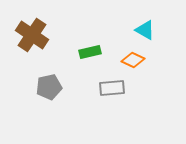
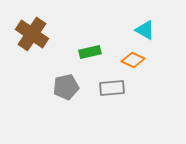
brown cross: moved 1 px up
gray pentagon: moved 17 px right
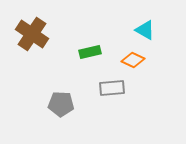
gray pentagon: moved 5 px left, 17 px down; rotated 15 degrees clockwise
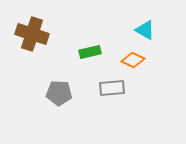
brown cross: rotated 16 degrees counterclockwise
gray pentagon: moved 2 px left, 11 px up
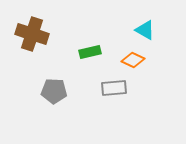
gray rectangle: moved 2 px right
gray pentagon: moved 5 px left, 2 px up
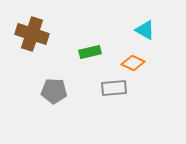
orange diamond: moved 3 px down
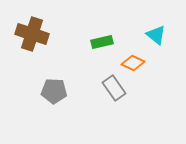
cyan triangle: moved 11 px right, 5 px down; rotated 10 degrees clockwise
green rectangle: moved 12 px right, 10 px up
gray rectangle: rotated 60 degrees clockwise
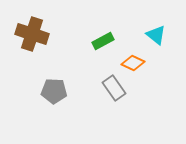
green rectangle: moved 1 px right, 1 px up; rotated 15 degrees counterclockwise
